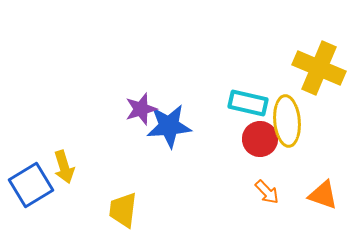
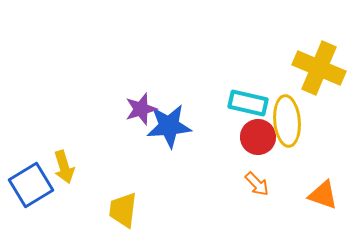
red circle: moved 2 px left, 2 px up
orange arrow: moved 10 px left, 8 px up
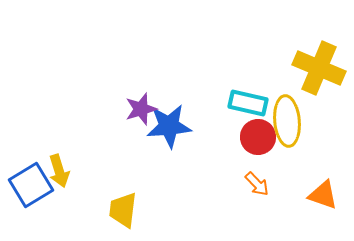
yellow arrow: moved 5 px left, 4 px down
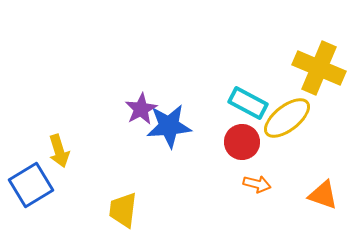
cyan rectangle: rotated 15 degrees clockwise
purple star: rotated 12 degrees counterclockwise
yellow ellipse: moved 3 px up; rotated 57 degrees clockwise
red circle: moved 16 px left, 5 px down
yellow arrow: moved 20 px up
orange arrow: rotated 32 degrees counterclockwise
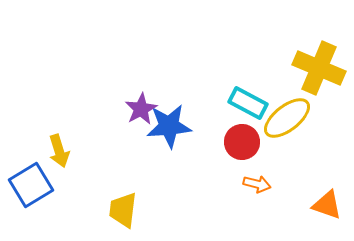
orange triangle: moved 4 px right, 10 px down
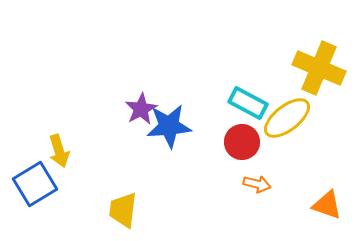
blue square: moved 4 px right, 1 px up
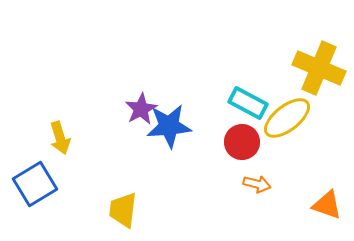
yellow arrow: moved 1 px right, 13 px up
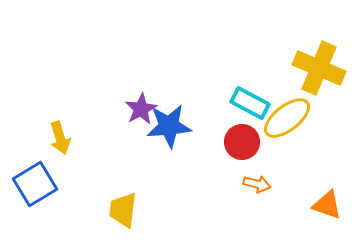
cyan rectangle: moved 2 px right
